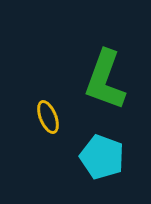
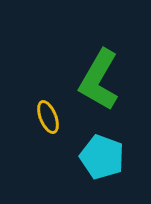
green L-shape: moved 6 px left; rotated 10 degrees clockwise
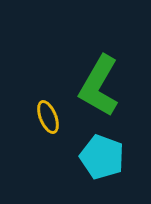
green L-shape: moved 6 px down
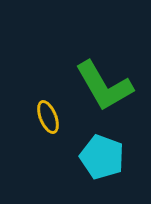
green L-shape: moved 5 px right; rotated 60 degrees counterclockwise
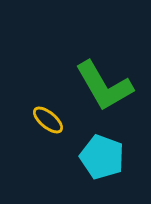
yellow ellipse: moved 3 px down; rotated 28 degrees counterclockwise
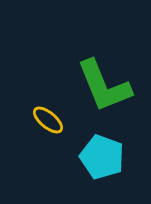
green L-shape: rotated 8 degrees clockwise
